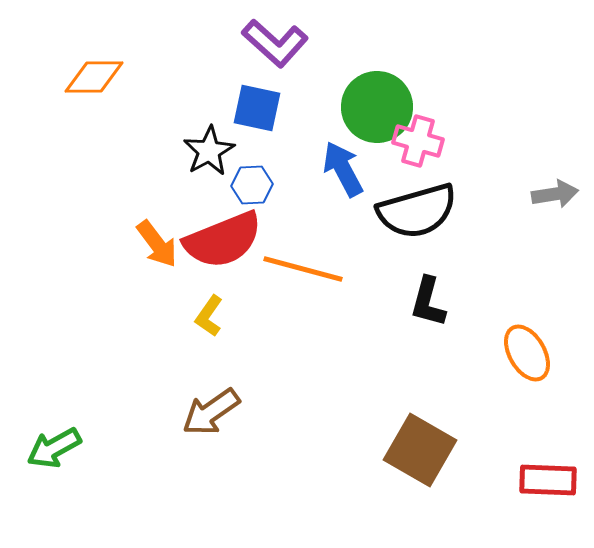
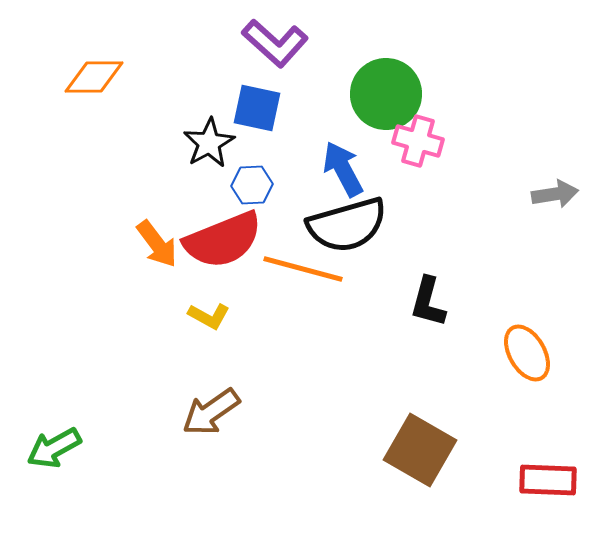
green circle: moved 9 px right, 13 px up
black star: moved 8 px up
black semicircle: moved 70 px left, 14 px down
yellow L-shape: rotated 96 degrees counterclockwise
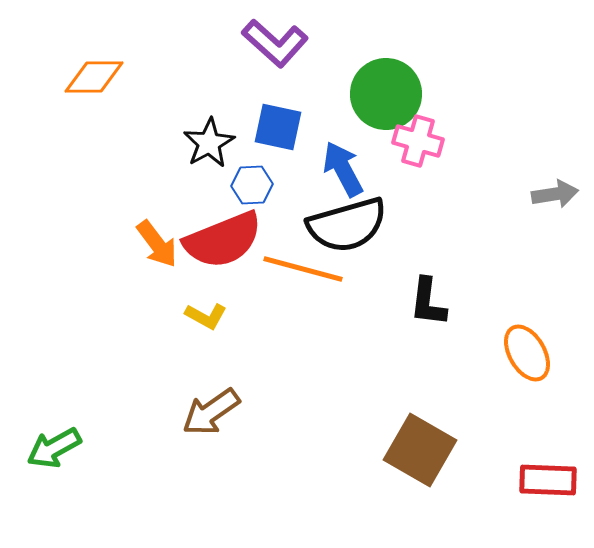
blue square: moved 21 px right, 19 px down
black L-shape: rotated 8 degrees counterclockwise
yellow L-shape: moved 3 px left
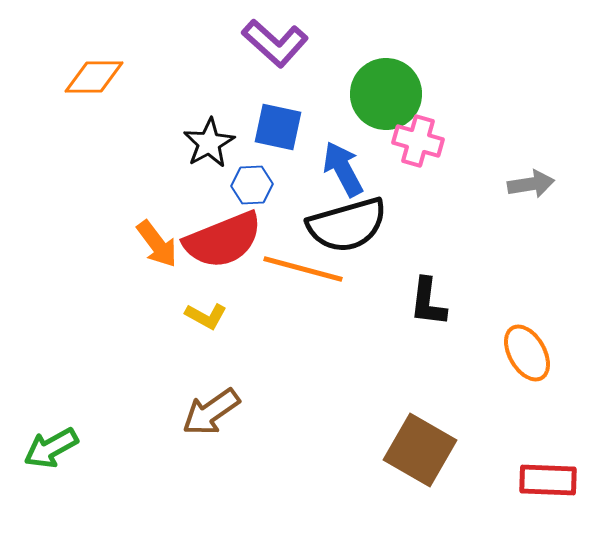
gray arrow: moved 24 px left, 10 px up
green arrow: moved 3 px left
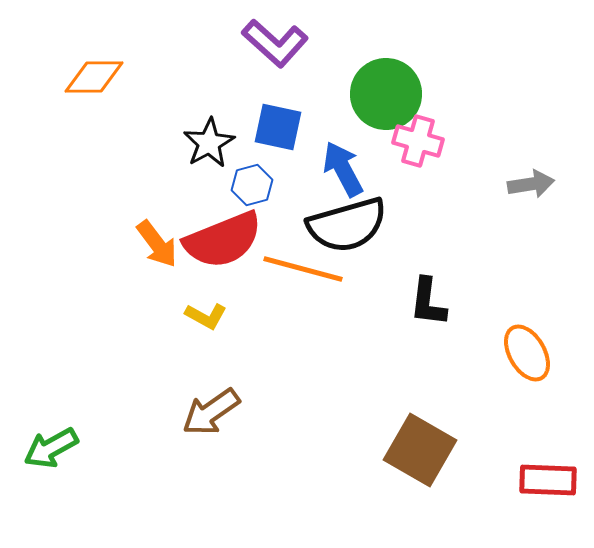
blue hexagon: rotated 12 degrees counterclockwise
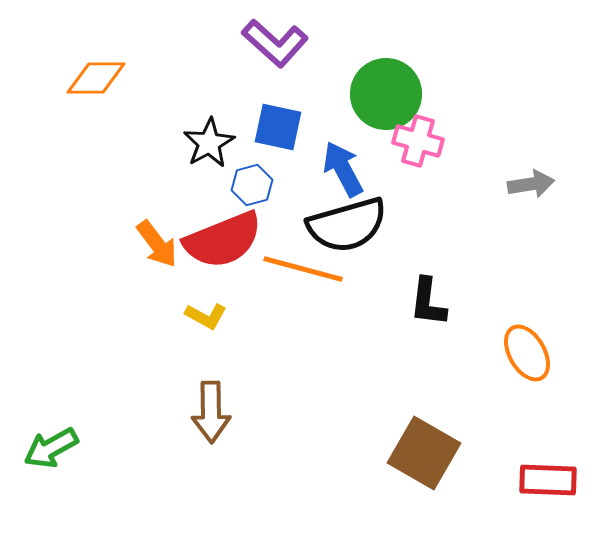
orange diamond: moved 2 px right, 1 px down
brown arrow: rotated 56 degrees counterclockwise
brown square: moved 4 px right, 3 px down
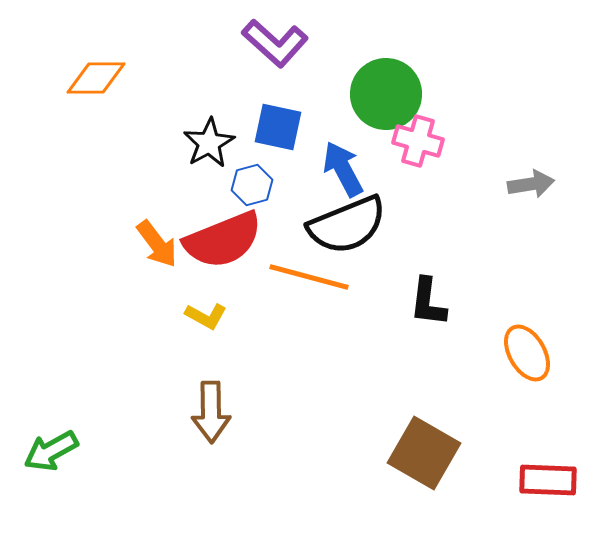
black semicircle: rotated 6 degrees counterclockwise
orange line: moved 6 px right, 8 px down
green arrow: moved 3 px down
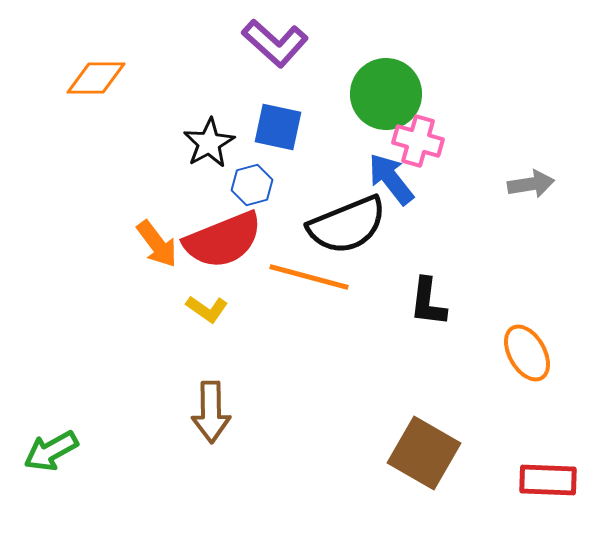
blue arrow: moved 48 px right, 10 px down; rotated 10 degrees counterclockwise
yellow L-shape: moved 1 px right, 7 px up; rotated 6 degrees clockwise
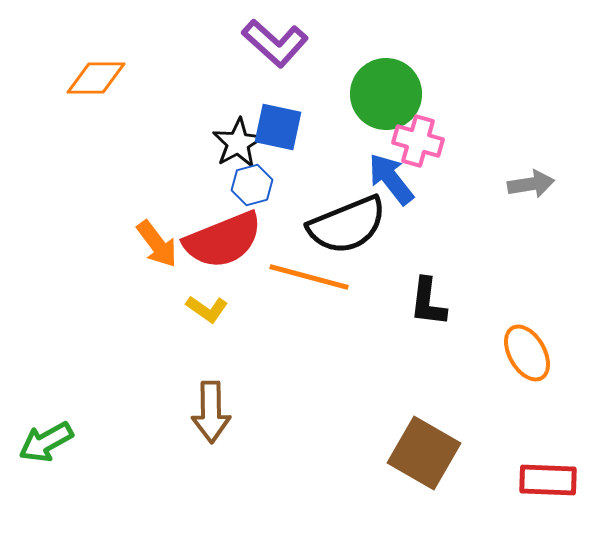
black star: moved 29 px right
green arrow: moved 5 px left, 9 px up
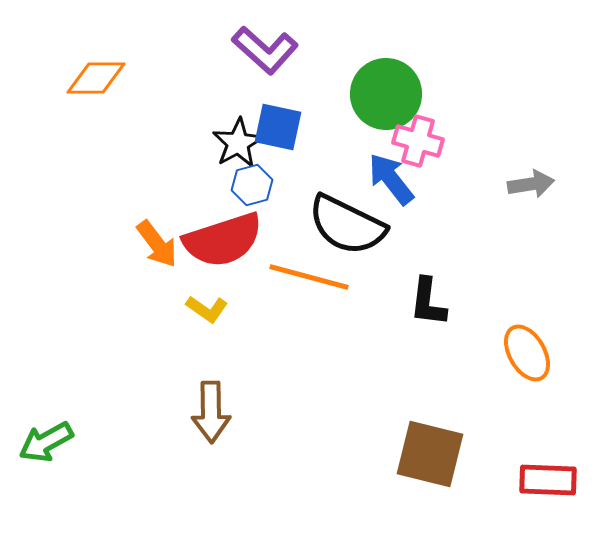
purple L-shape: moved 10 px left, 7 px down
black semicircle: rotated 48 degrees clockwise
red semicircle: rotated 4 degrees clockwise
brown square: moved 6 px right, 1 px down; rotated 16 degrees counterclockwise
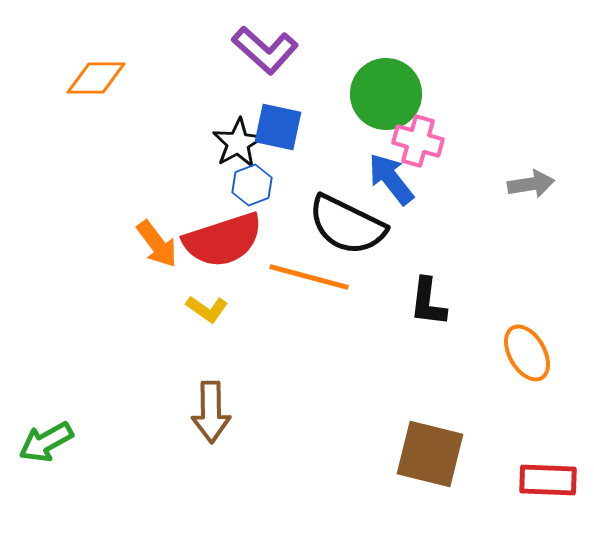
blue hexagon: rotated 6 degrees counterclockwise
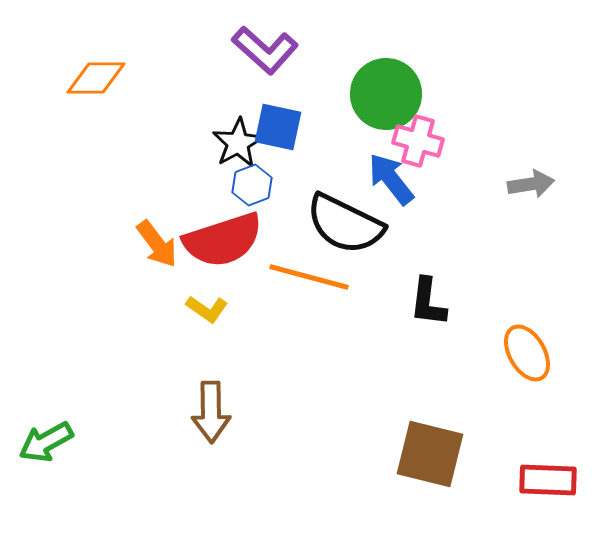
black semicircle: moved 2 px left, 1 px up
